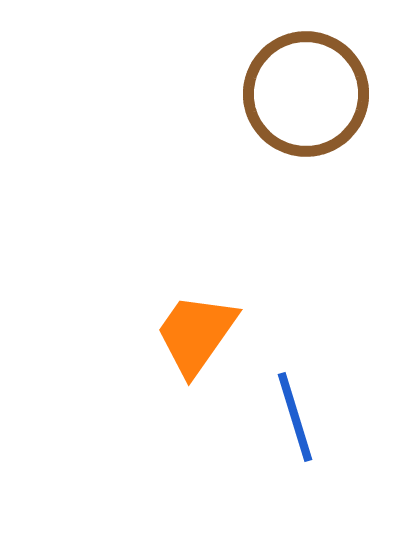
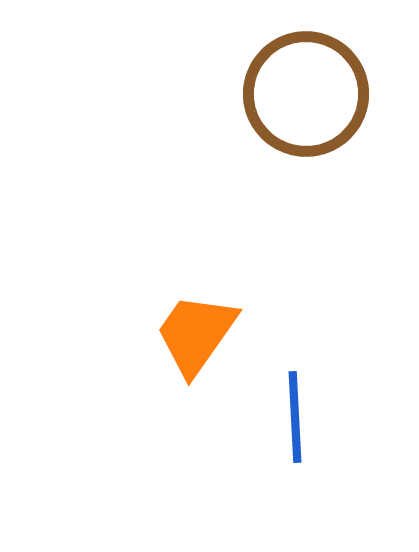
blue line: rotated 14 degrees clockwise
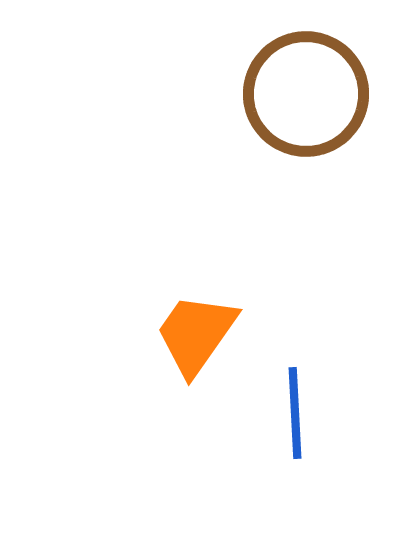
blue line: moved 4 px up
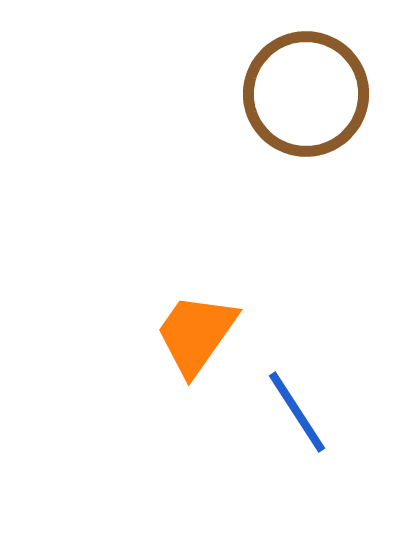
blue line: moved 2 px right, 1 px up; rotated 30 degrees counterclockwise
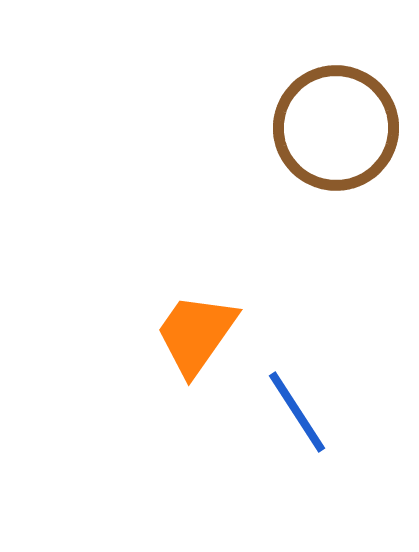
brown circle: moved 30 px right, 34 px down
